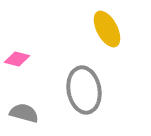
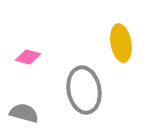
yellow ellipse: moved 14 px right, 14 px down; rotated 18 degrees clockwise
pink diamond: moved 11 px right, 2 px up
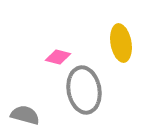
pink diamond: moved 30 px right
gray semicircle: moved 1 px right, 2 px down
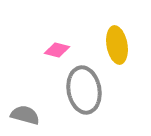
yellow ellipse: moved 4 px left, 2 px down
pink diamond: moved 1 px left, 7 px up
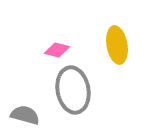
gray ellipse: moved 11 px left
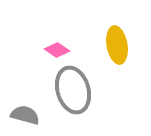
pink diamond: rotated 20 degrees clockwise
gray ellipse: rotated 6 degrees counterclockwise
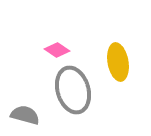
yellow ellipse: moved 1 px right, 17 px down
